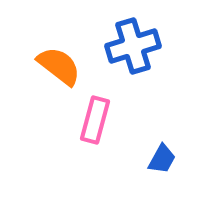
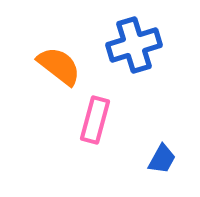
blue cross: moved 1 px right, 1 px up
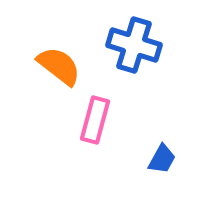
blue cross: rotated 34 degrees clockwise
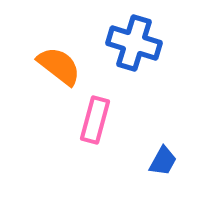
blue cross: moved 2 px up
blue trapezoid: moved 1 px right, 2 px down
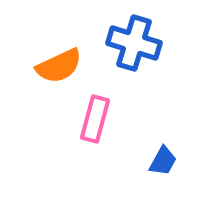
orange semicircle: rotated 117 degrees clockwise
pink rectangle: moved 1 px up
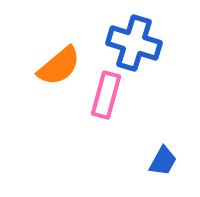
orange semicircle: rotated 15 degrees counterclockwise
pink rectangle: moved 11 px right, 24 px up
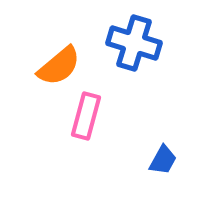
pink rectangle: moved 20 px left, 21 px down
blue trapezoid: moved 1 px up
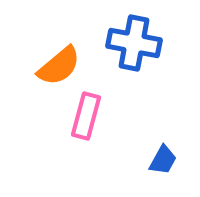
blue cross: rotated 6 degrees counterclockwise
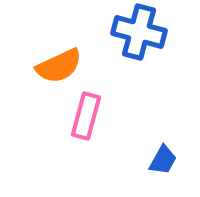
blue cross: moved 5 px right, 11 px up; rotated 4 degrees clockwise
orange semicircle: rotated 15 degrees clockwise
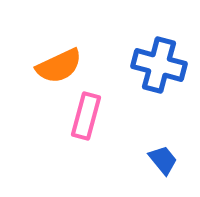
blue cross: moved 20 px right, 33 px down
blue trapezoid: rotated 68 degrees counterclockwise
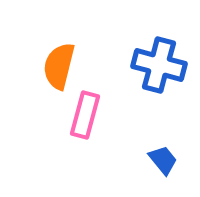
orange semicircle: rotated 129 degrees clockwise
pink rectangle: moved 1 px left, 1 px up
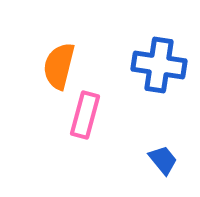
blue cross: rotated 6 degrees counterclockwise
